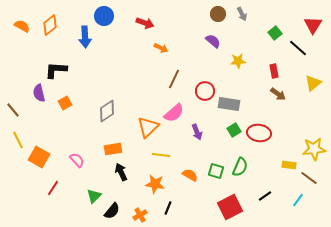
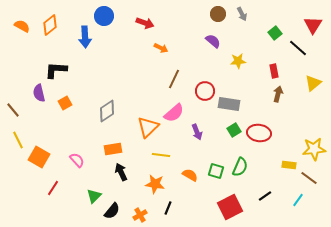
brown arrow at (278, 94): rotated 112 degrees counterclockwise
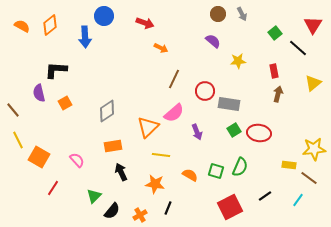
orange rectangle at (113, 149): moved 3 px up
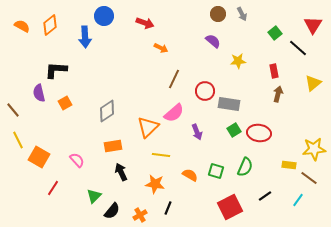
green semicircle at (240, 167): moved 5 px right
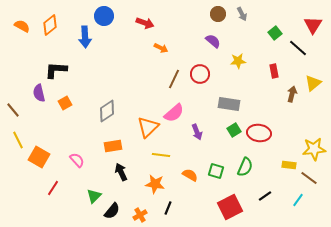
red circle at (205, 91): moved 5 px left, 17 px up
brown arrow at (278, 94): moved 14 px right
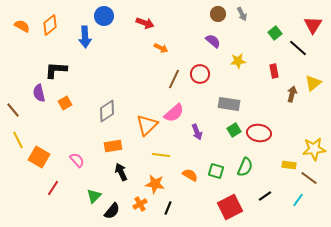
orange triangle at (148, 127): moved 1 px left, 2 px up
orange cross at (140, 215): moved 11 px up
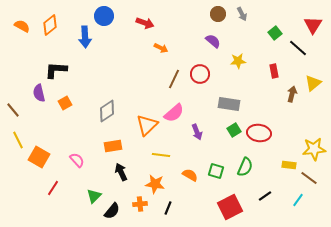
orange cross at (140, 204): rotated 24 degrees clockwise
